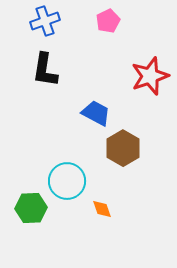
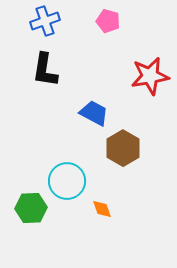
pink pentagon: rotated 30 degrees counterclockwise
red star: rotated 9 degrees clockwise
blue trapezoid: moved 2 px left
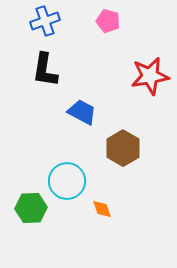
blue trapezoid: moved 12 px left, 1 px up
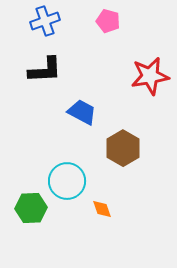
black L-shape: rotated 102 degrees counterclockwise
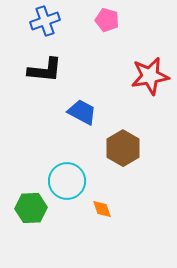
pink pentagon: moved 1 px left, 1 px up
black L-shape: rotated 9 degrees clockwise
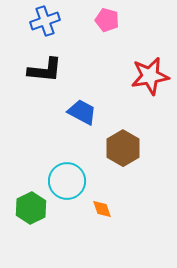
green hexagon: rotated 24 degrees counterclockwise
